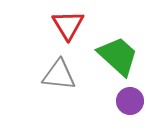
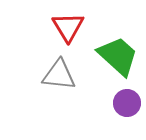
red triangle: moved 2 px down
purple circle: moved 3 px left, 2 px down
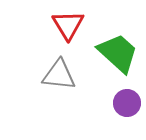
red triangle: moved 2 px up
green trapezoid: moved 3 px up
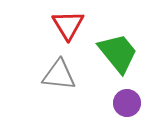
green trapezoid: rotated 9 degrees clockwise
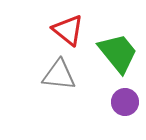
red triangle: moved 5 px down; rotated 20 degrees counterclockwise
purple circle: moved 2 px left, 1 px up
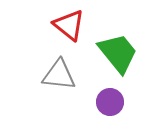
red triangle: moved 1 px right, 5 px up
purple circle: moved 15 px left
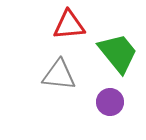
red triangle: rotated 44 degrees counterclockwise
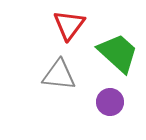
red triangle: rotated 48 degrees counterclockwise
green trapezoid: rotated 9 degrees counterclockwise
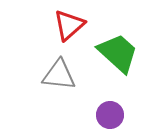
red triangle: rotated 12 degrees clockwise
purple circle: moved 13 px down
